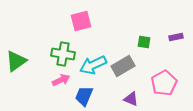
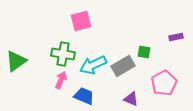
green square: moved 10 px down
pink arrow: rotated 42 degrees counterclockwise
blue trapezoid: rotated 90 degrees clockwise
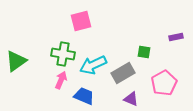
gray rectangle: moved 7 px down
